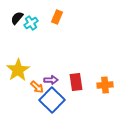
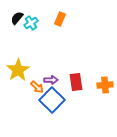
orange rectangle: moved 3 px right, 2 px down
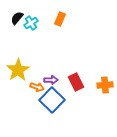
red rectangle: rotated 18 degrees counterclockwise
orange arrow: rotated 24 degrees counterclockwise
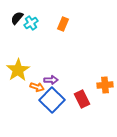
orange rectangle: moved 3 px right, 5 px down
red rectangle: moved 6 px right, 17 px down
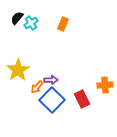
orange arrow: rotated 112 degrees clockwise
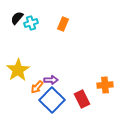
cyan cross: rotated 16 degrees clockwise
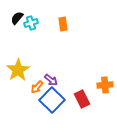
orange rectangle: rotated 32 degrees counterclockwise
purple arrow: rotated 40 degrees clockwise
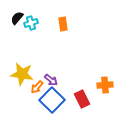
yellow star: moved 4 px right, 4 px down; rotated 30 degrees counterclockwise
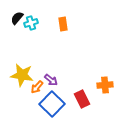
yellow star: moved 1 px down
blue square: moved 4 px down
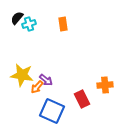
cyan cross: moved 2 px left, 1 px down
purple arrow: moved 5 px left
blue square: moved 7 px down; rotated 20 degrees counterclockwise
